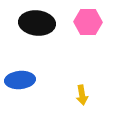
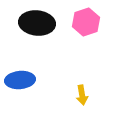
pink hexagon: moved 2 px left; rotated 20 degrees counterclockwise
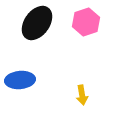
black ellipse: rotated 60 degrees counterclockwise
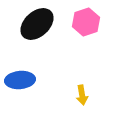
black ellipse: moved 1 px down; rotated 12 degrees clockwise
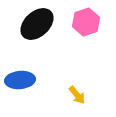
yellow arrow: moved 5 px left; rotated 30 degrees counterclockwise
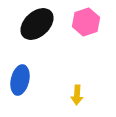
blue ellipse: rotated 72 degrees counterclockwise
yellow arrow: rotated 42 degrees clockwise
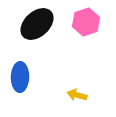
blue ellipse: moved 3 px up; rotated 12 degrees counterclockwise
yellow arrow: rotated 102 degrees clockwise
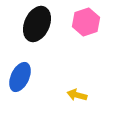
black ellipse: rotated 24 degrees counterclockwise
blue ellipse: rotated 24 degrees clockwise
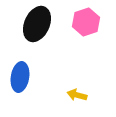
blue ellipse: rotated 16 degrees counterclockwise
